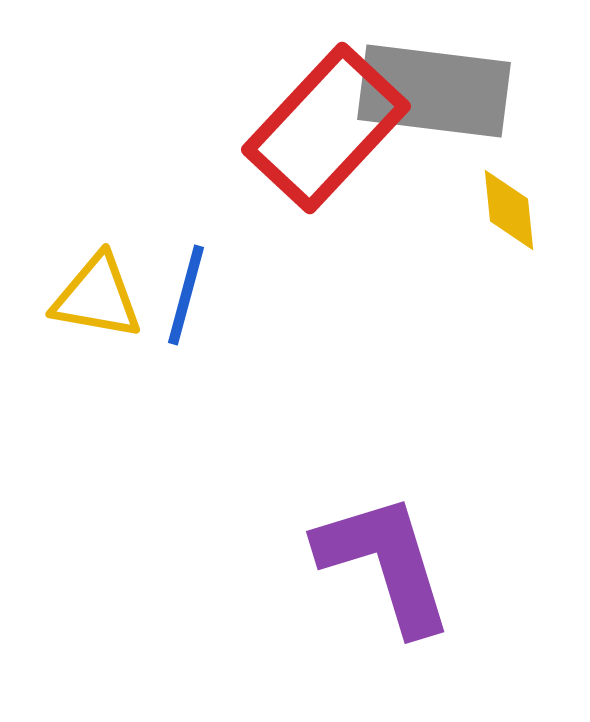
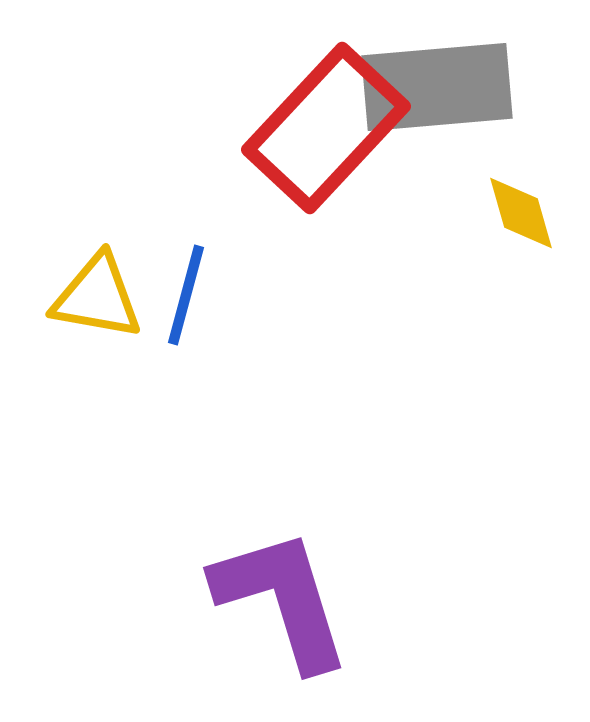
gray rectangle: moved 3 px right, 4 px up; rotated 12 degrees counterclockwise
yellow diamond: moved 12 px right, 3 px down; rotated 10 degrees counterclockwise
purple L-shape: moved 103 px left, 36 px down
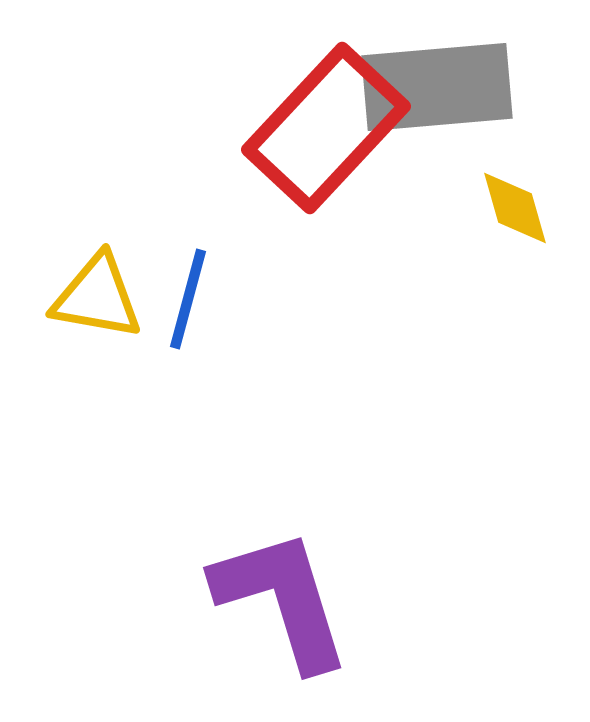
yellow diamond: moved 6 px left, 5 px up
blue line: moved 2 px right, 4 px down
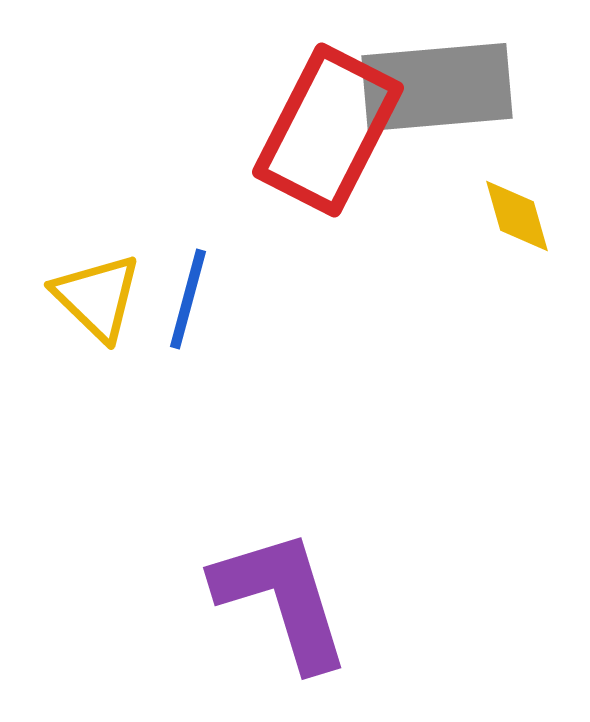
red rectangle: moved 2 px right, 2 px down; rotated 16 degrees counterclockwise
yellow diamond: moved 2 px right, 8 px down
yellow triangle: rotated 34 degrees clockwise
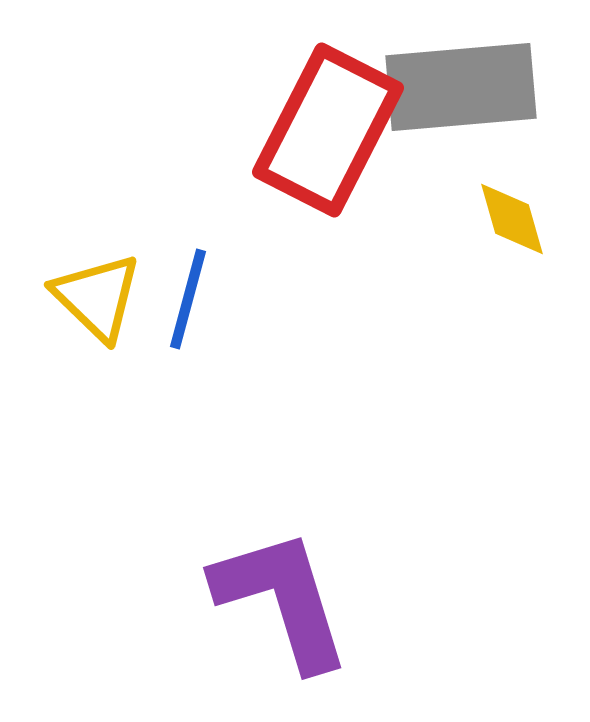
gray rectangle: moved 24 px right
yellow diamond: moved 5 px left, 3 px down
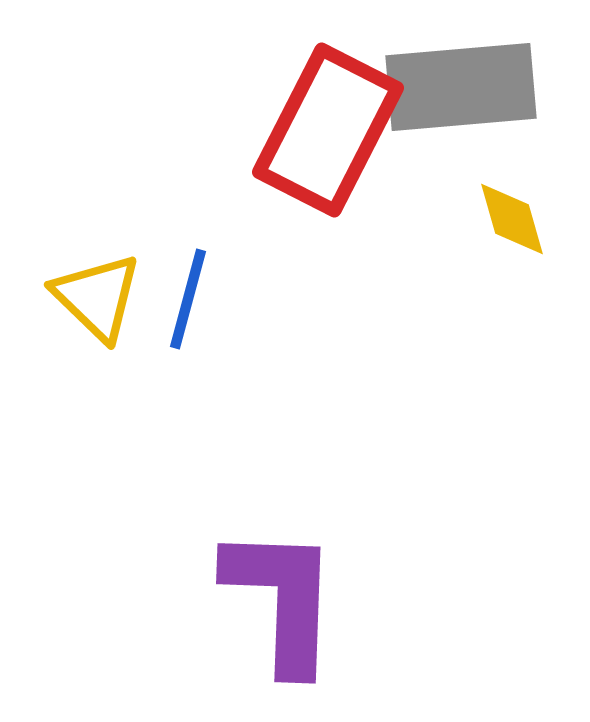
purple L-shape: rotated 19 degrees clockwise
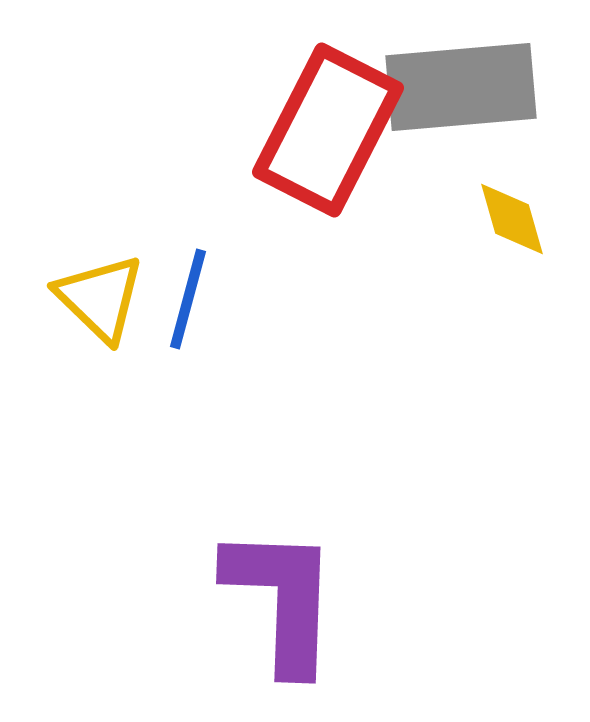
yellow triangle: moved 3 px right, 1 px down
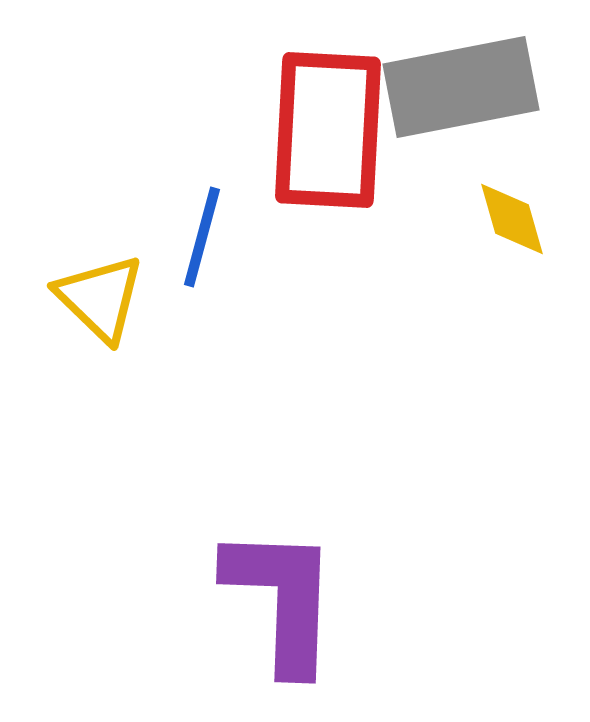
gray rectangle: rotated 6 degrees counterclockwise
red rectangle: rotated 24 degrees counterclockwise
blue line: moved 14 px right, 62 px up
